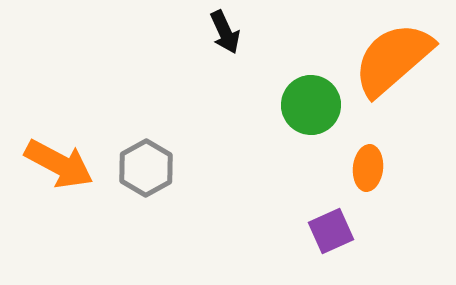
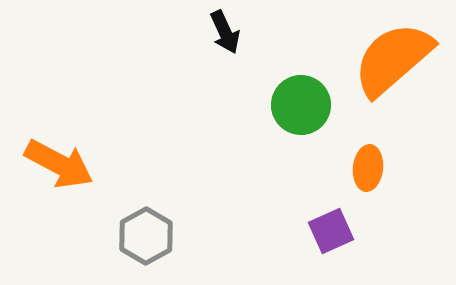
green circle: moved 10 px left
gray hexagon: moved 68 px down
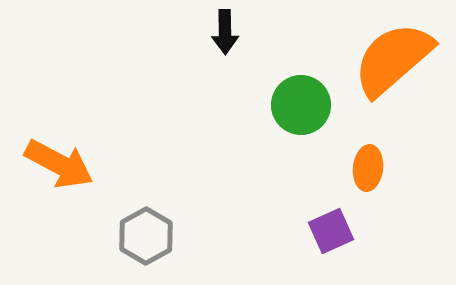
black arrow: rotated 24 degrees clockwise
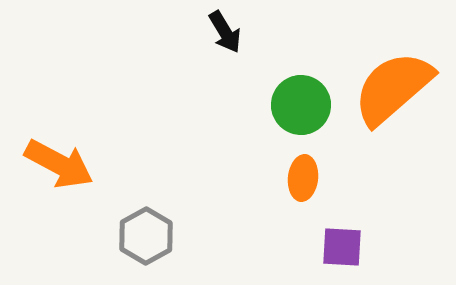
black arrow: rotated 30 degrees counterclockwise
orange semicircle: moved 29 px down
orange ellipse: moved 65 px left, 10 px down
purple square: moved 11 px right, 16 px down; rotated 27 degrees clockwise
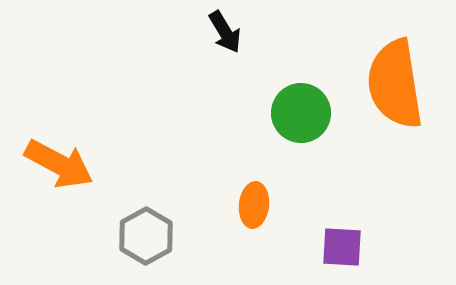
orange semicircle: moved 2 px right, 4 px up; rotated 58 degrees counterclockwise
green circle: moved 8 px down
orange ellipse: moved 49 px left, 27 px down
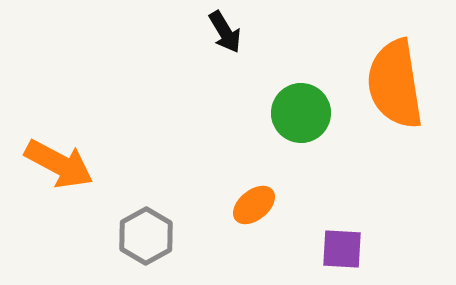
orange ellipse: rotated 45 degrees clockwise
purple square: moved 2 px down
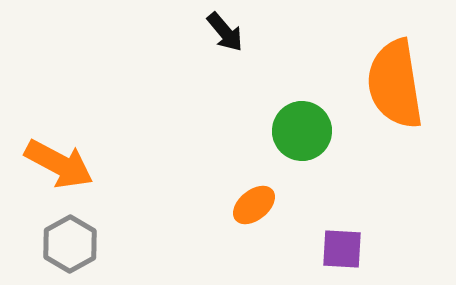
black arrow: rotated 9 degrees counterclockwise
green circle: moved 1 px right, 18 px down
gray hexagon: moved 76 px left, 8 px down
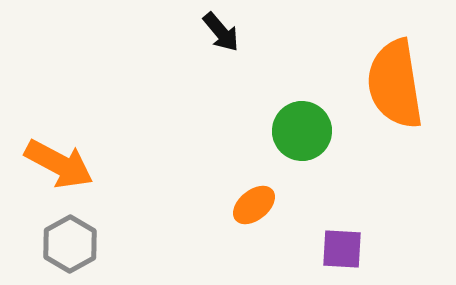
black arrow: moved 4 px left
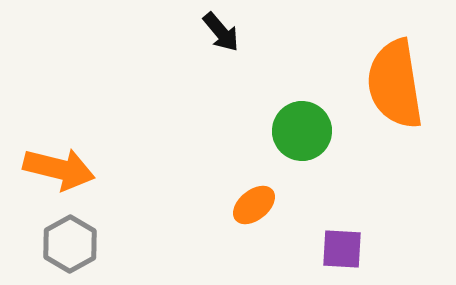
orange arrow: moved 5 px down; rotated 14 degrees counterclockwise
